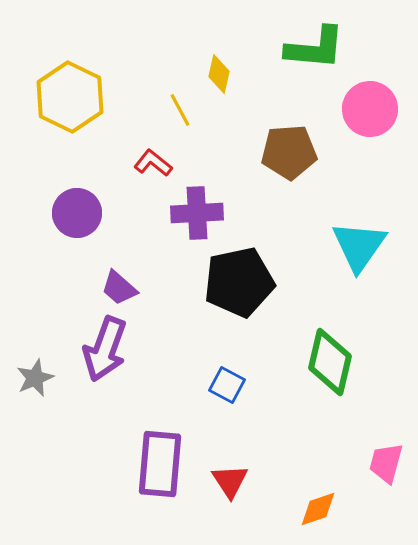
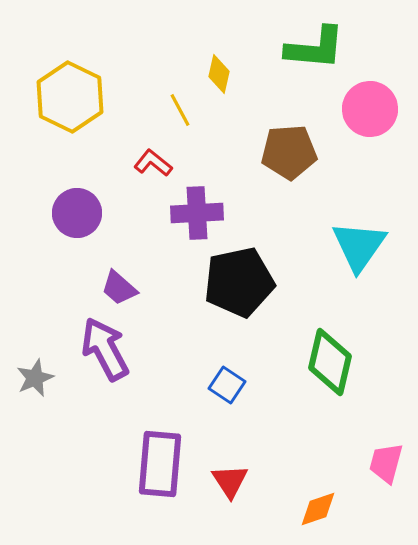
purple arrow: rotated 132 degrees clockwise
blue square: rotated 6 degrees clockwise
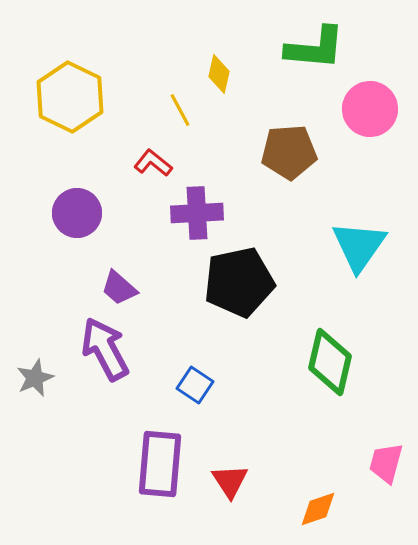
blue square: moved 32 px left
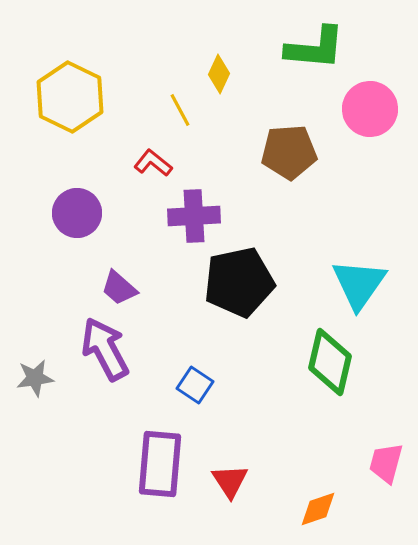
yellow diamond: rotated 12 degrees clockwise
purple cross: moved 3 px left, 3 px down
cyan triangle: moved 38 px down
gray star: rotated 15 degrees clockwise
